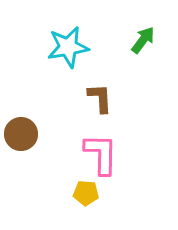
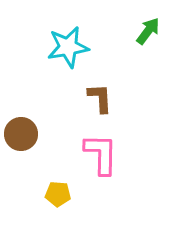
green arrow: moved 5 px right, 9 px up
yellow pentagon: moved 28 px left, 1 px down
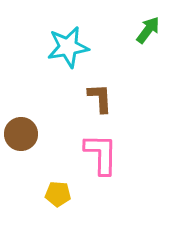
green arrow: moved 1 px up
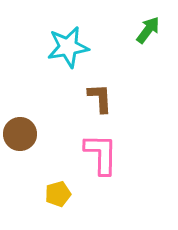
brown circle: moved 1 px left
yellow pentagon: rotated 20 degrees counterclockwise
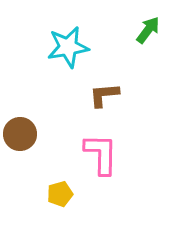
brown L-shape: moved 4 px right, 3 px up; rotated 92 degrees counterclockwise
yellow pentagon: moved 2 px right
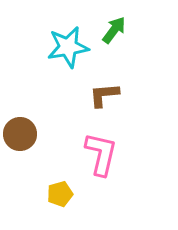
green arrow: moved 34 px left
pink L-shape: rotated 12 degrees clockwise
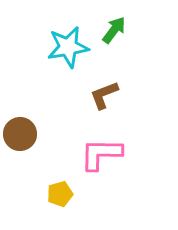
brown L-shape: rotated 16 degrees counterclockwise
pink L-shape: rotated 102 degrees counterclockwise
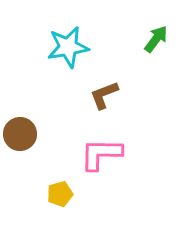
green arrow: moved 42 px right, 9 px down
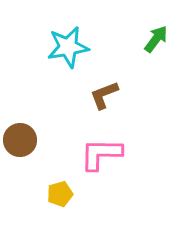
brown circle: moved 6 px down
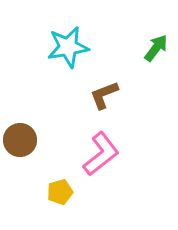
green arrow: moved 9 px down
pink L-shape: rotated 141 degrees clockwise
yellow pentagon: moved 2 px up
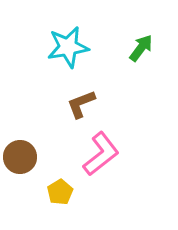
green arrow: moved 15 px left
brown L-shape: moved 23 px left, 9 px down
brown circle: moved 17 px down
yellow pentagon: rotated 15 degrees counterclockwise
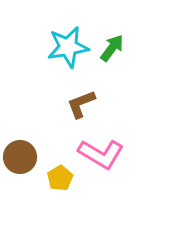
green arrow: moved 29 px left
pink L-shape: rotated 69 degrees clockwise
yellow pentagon: moved 14 px up
